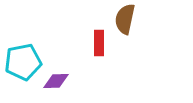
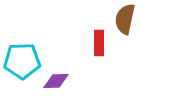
cyan pentagon: moved 1 px left, 1 px up; rotated 9 degrees clockwise
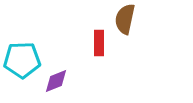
cyan pentagon: moved 1 px up
purple diamond: rotated 20 degrees counterclockwise
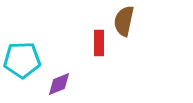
brown semicircle: moved 1 px left, 2 px down
purple diamond: moved 3 px right, 3 px down
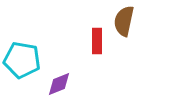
red rectangle: moved 2 px left, 2 px up
cyan pentagon: rotated 12 degrees clockwise
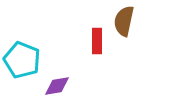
cyan pentagon: rotated 12 degrees clockwise
purple diamond: moved 2 px left, 2 px down; rotated 12 degrees clockwise
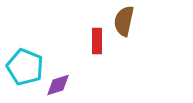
cyan pentagon: moved 3 px right, 7 px down
purple diamond: moved 1 px right, 1 px up; rotated 8 degrees counterclockwise
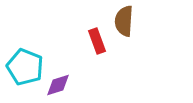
brown semicircle: rotated 8 degrees counterclockwise
red rectangle: rotated 20 degrees counterclockwise
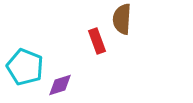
brown semicircle: moved 2 px left, 2 px up
purple diamond: moved 2 px right
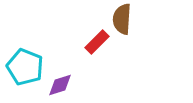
red rectangle: moved 1 px down; rotated 65 degrees clockwise
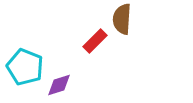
red rectangle: moved 2 px left, 1 px up
purple diamond: moved 1 px left
